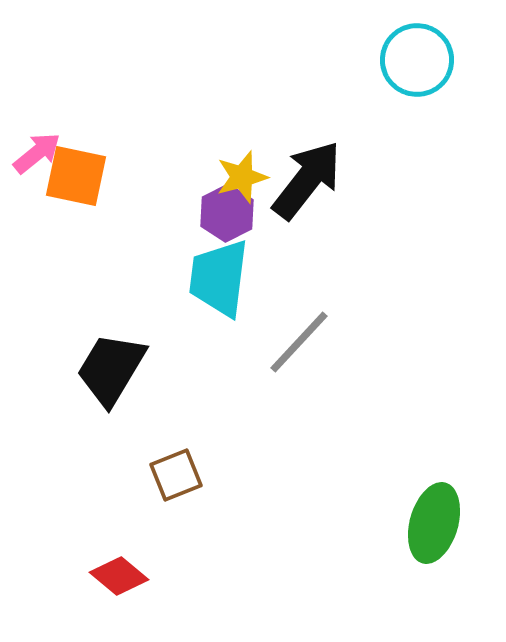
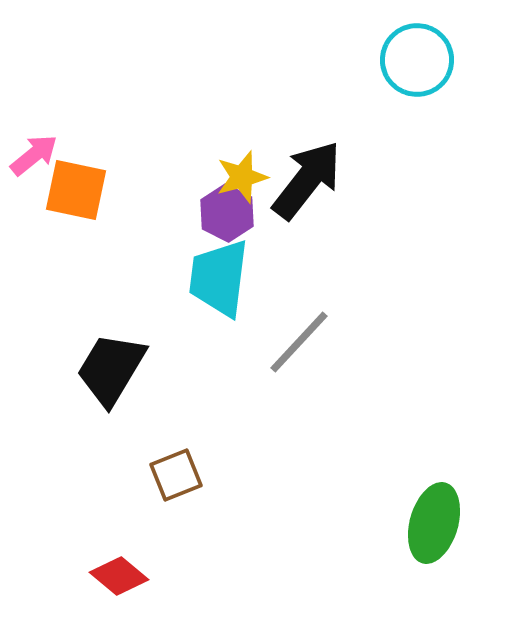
pink arrow: moved 3 px left, 2 px down
orange square: moved 14 px down
purple hexagon: rotated 6 degrees counterclockwise
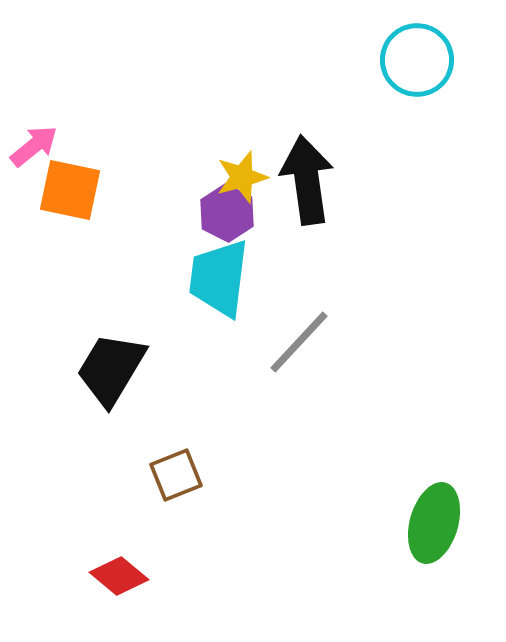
pink arrow: moved 9 px up
black arrow: rotated 46 degrees counterclockwise
orange square: moved 6 px left
